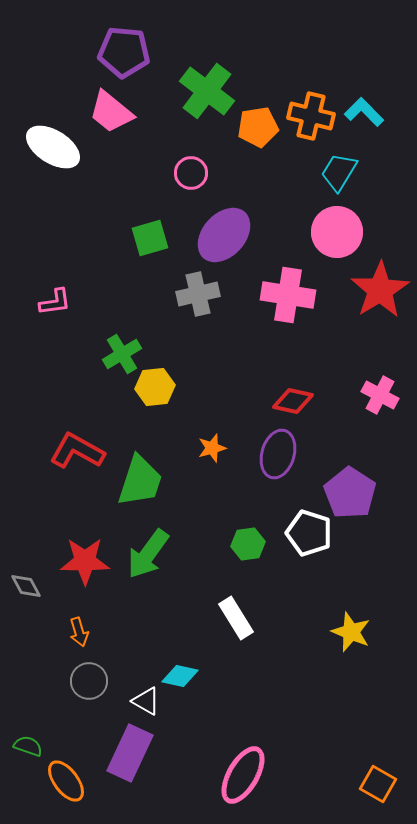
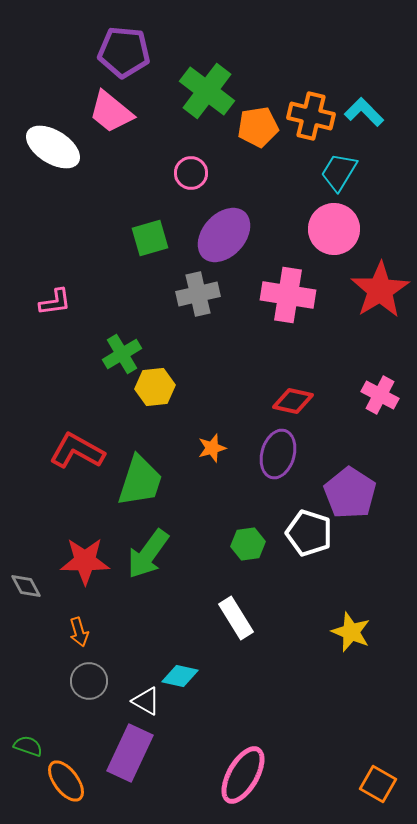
pink circle at (337, 232): moved 3 px left, 3 px up
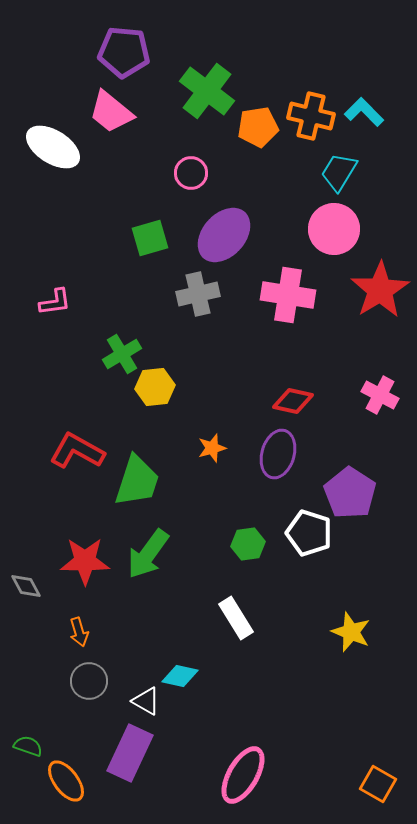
green trapezoid at (140, 481): moved 3 px left
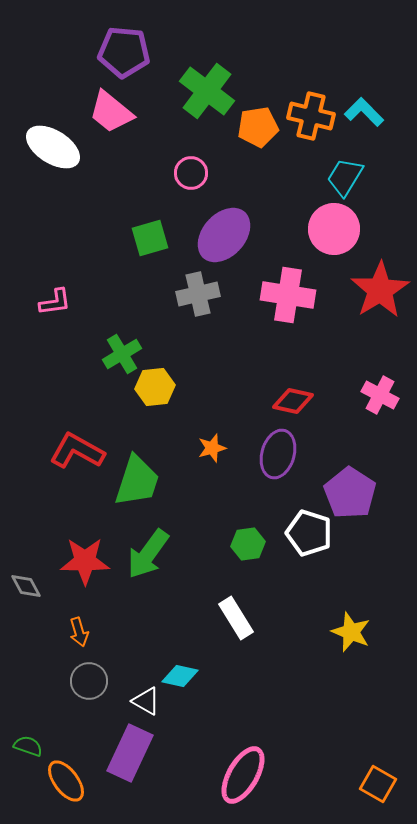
cyan trapezoid at (339, 172): moved 6 px right, 5 px down
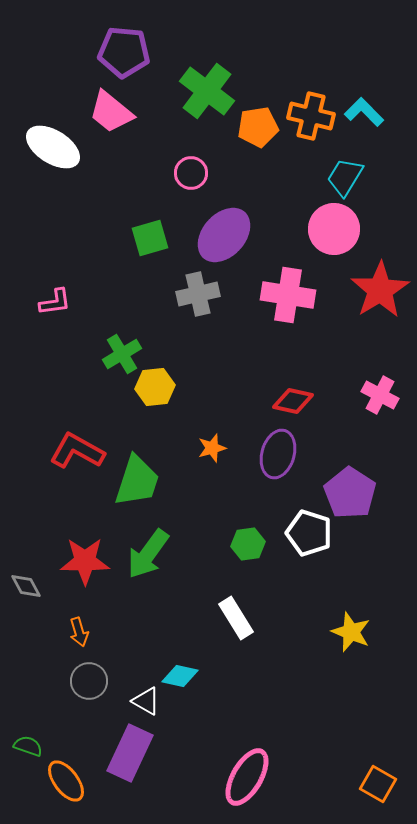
pink ellipse at (243, 775): moved 4 px right, 2 px down
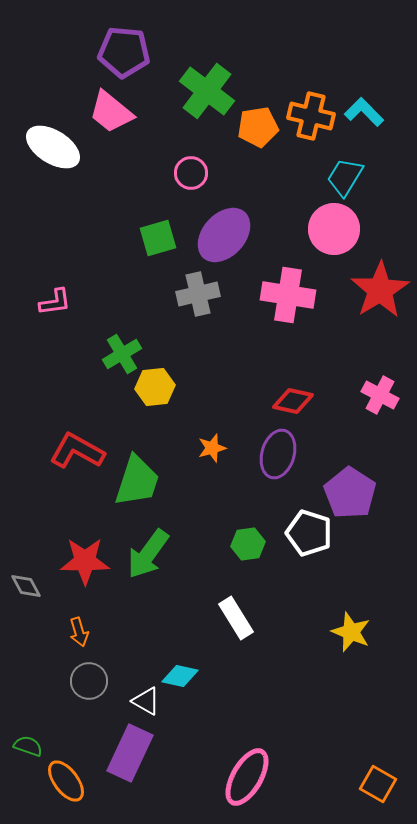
green square at (150, 238): moved 8 px right
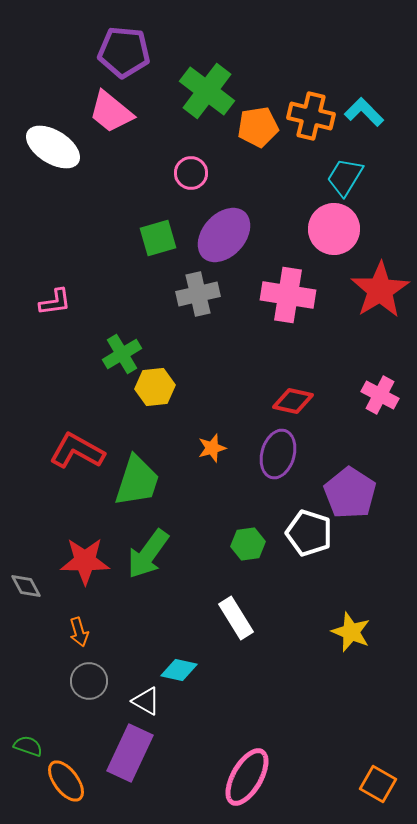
cyan diamond at (180, 676): moved 1 px left, 6 px up
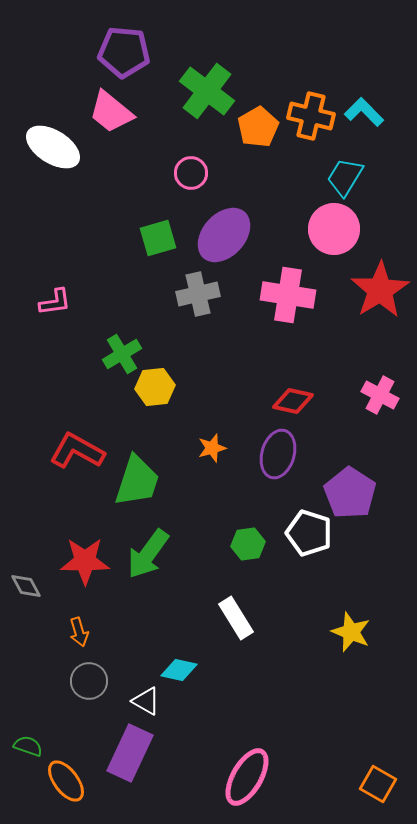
orange pentagon at (258, 127): rotated 21 degrees counterclockwise
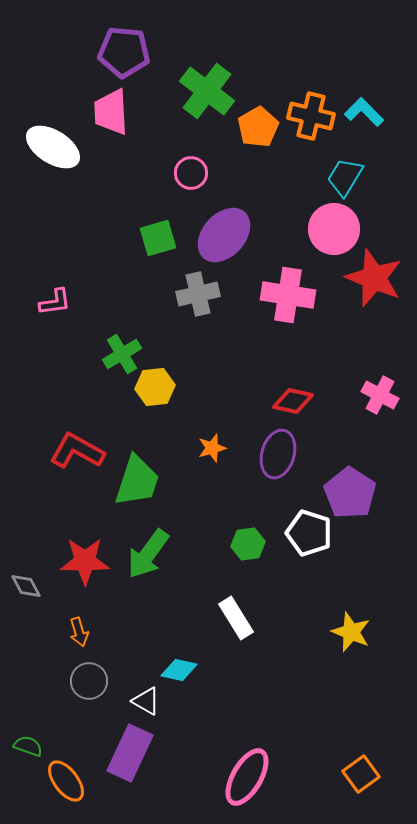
pink trapezoid at (111, 112): rotated 48 degrees clockwise
red star at (380, 290): moved 6 px left, 12 px up; rotated 18 degrees counterclockwise
orange square at (378, 784): moved 17 px left, 10 px up; rotated 24 degrees clockwise
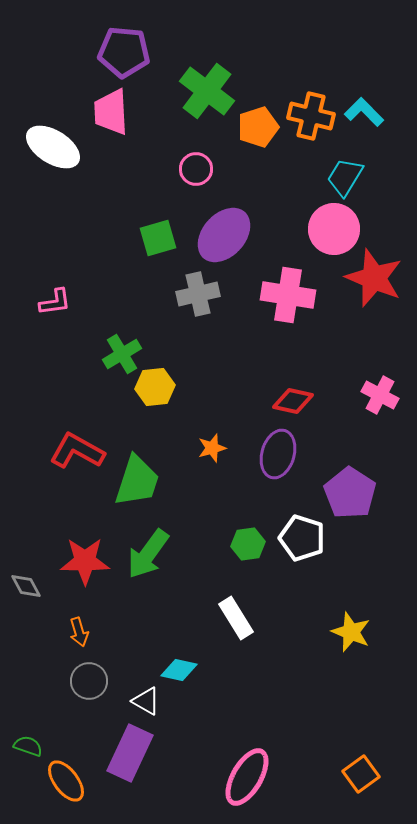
orange pentagon at (258, 127): rotated 12 degrees clockwise
pink circle at (191, 173): moved 5 px right, 4 px up
white pentagon at (309, 533): moved 7 px left, 5 px down
